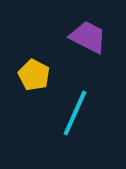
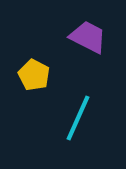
cyan line: moved 3 px right, 5 px down
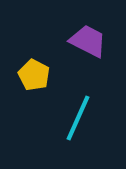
purple trapezoid: moved 4 px down
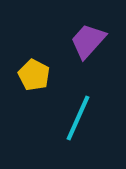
purple trapezoid: rotated 75 degrees counterclockwise
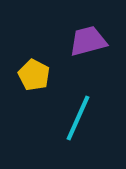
purple trapezoid: rotated 33 degrees clockwise
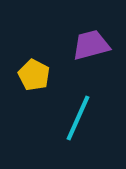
purple trapezoid: moved 3 px right, 4 px down
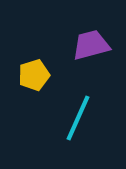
yellow pentagon: rotated 28 degrees clockwise
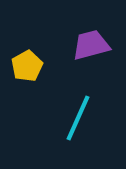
yellow pentagon: moved 7 px left, 9 px up; rotated 12 degrees counterclockwise
